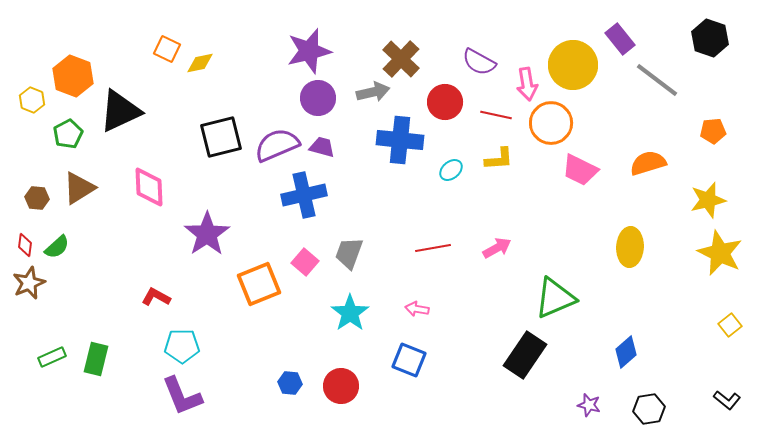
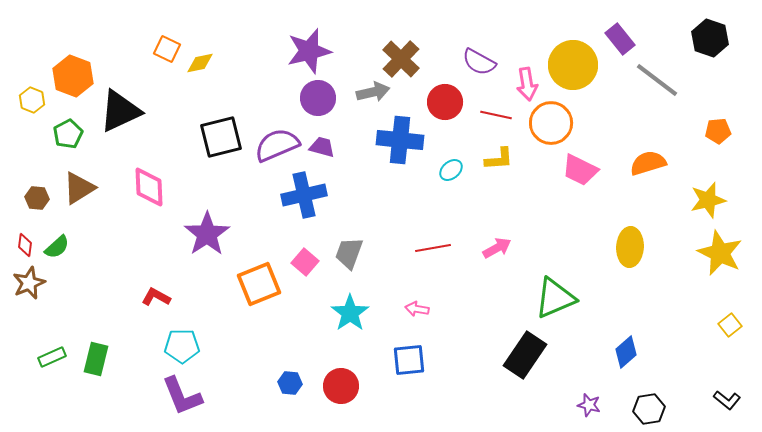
orange pentagon at (713, 131): moved 5 px right
blue square at (409, 360): rotated 28 degrees counterclockwise
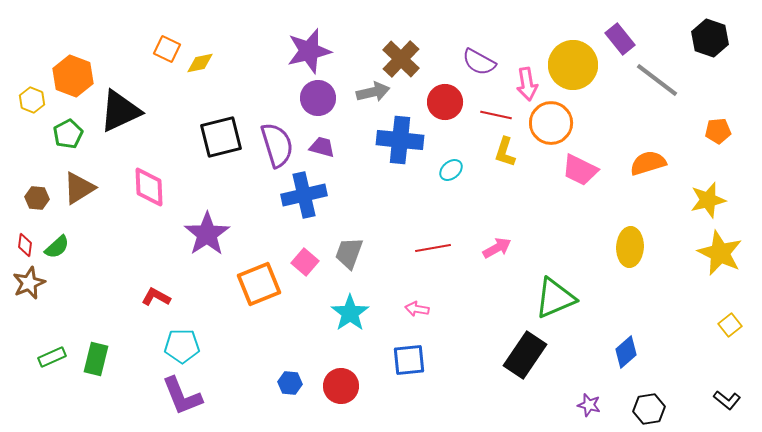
purple semicircle at (277, 145): rotated 96 degrees clockwise
yellow L-shape at (499, 159): moved 6 px right, 7 px up; rotated 112 degrees clockwise
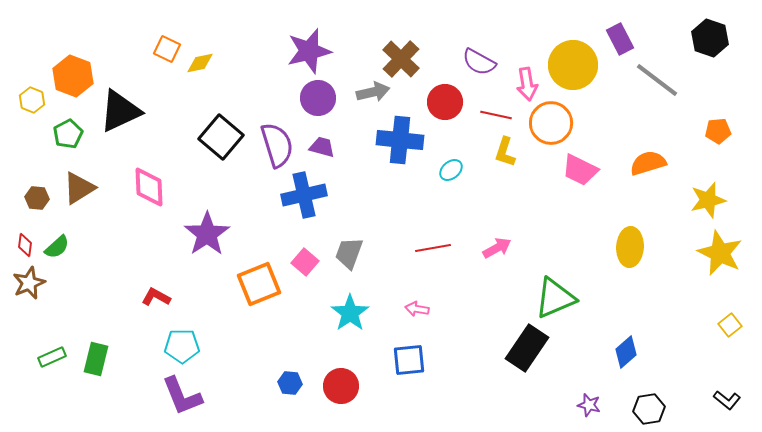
purple rectangle at (620, 39): rotated 12 degrees clockwise
black square at (221, 137): rotated 36 degrees counterclockwise
black rectangle at (525, 355): moved 2 px right, 7 px up
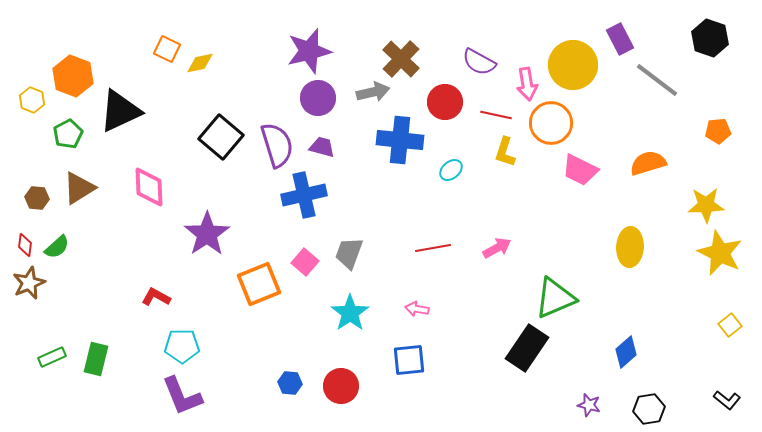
yellow star at (708, 200): moved 2 px left, 5 px down; rotated 12 degrees clockwise
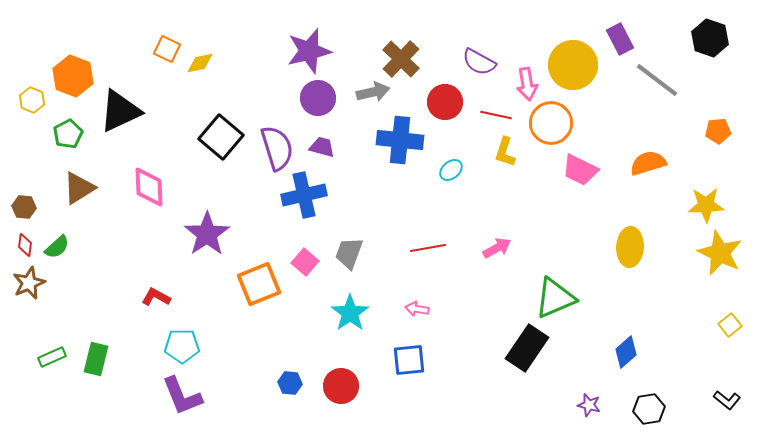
purple semicircle at (277, 145): moved 3 px down
brown hexagon at (37, 198): moved 13 px left, 9 px down
red line at (433, 248): moved 5 px left
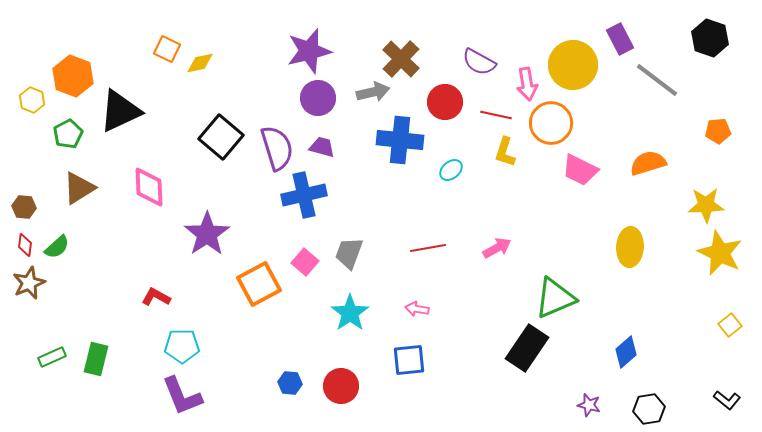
orange square at (259, 284): rotated 6 degrees counterclockwise
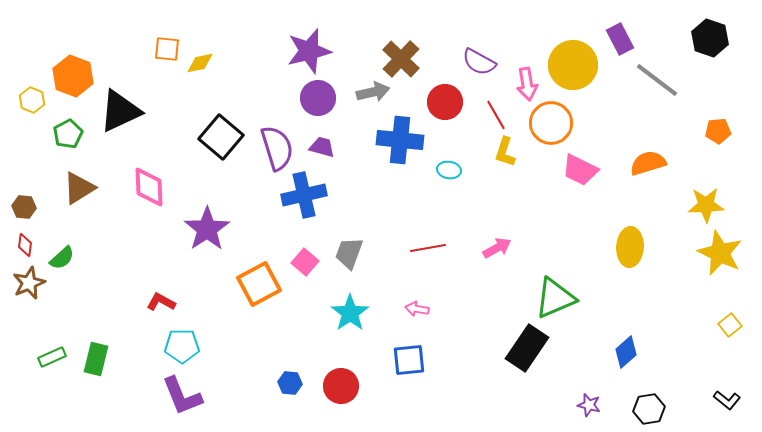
orange square at (167, 49): rotated 20 degrees counterclockwise
red line at (496, 115): rotated 48 degrees clockwise
cyan ellipse at (451, 170): moved 2 px left; rotated 50 degrees clockwise
purple star at (207, 234): moved 5 px up
green semicircle at (57, 247): moved 5 px right, 11 px down
red L-shape at (156, 297): moved 5 px right, 5 px down
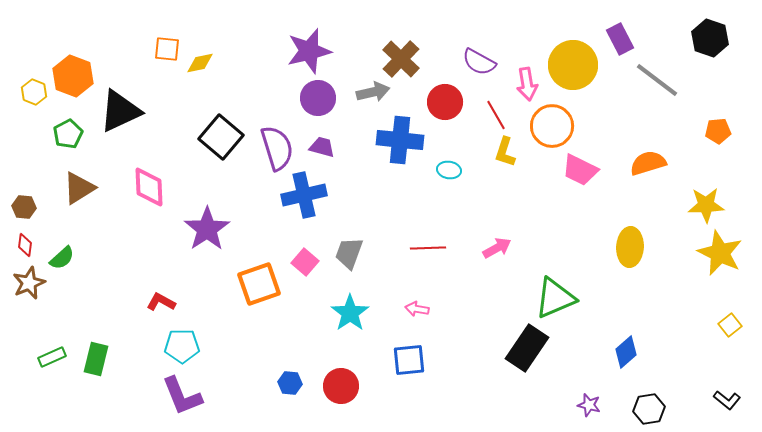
yellow hexagon at (32, 100): moved 2 px right, 8 px up
orange circle at (551, 123): moved 1 px right, 3 px down
red line at (428, 248): rotated 8 degrees clockwise
orange square at (259, 284): rotated 9 degrees clockwise
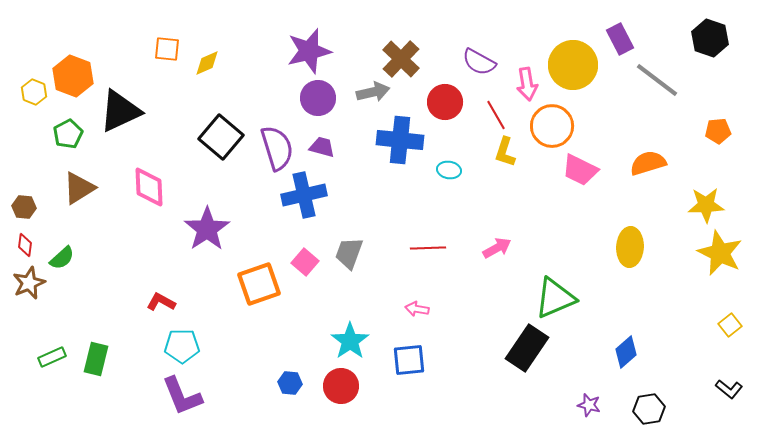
yellow diamond at (200, 63): moved 7 px right; rotated 12 degrees counterclockwise
cyan star at (350, 313): moved 28 px down
black L-shape at (727, 400): moved 2 px right, 11 px up
